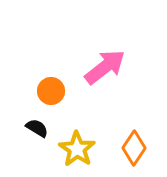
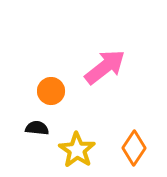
black semicircle: rotated 25 degrees counterclockwise
yellow star: moved 1 px down
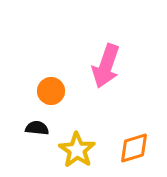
pink arrow: moved 1 px right, 1 px up; rotated 147 degrees clockwise
orange diamond: rotated 40 degrees clockwise
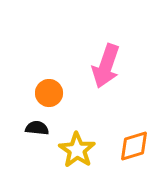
orange circle: moved 2 px left, 2 px down
orange diamond: moved 2 px up
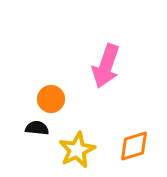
orange circle: moved 2 px right, 6 px down
yellow star: rotated 12 degrees clockwise
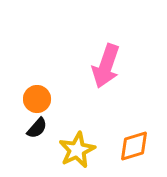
orange circle: moved 14 px left
black semicircle: rotated 125 degrees clockwise
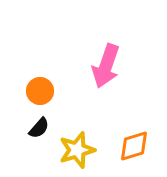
orange circle: moved 3 px right, 8 px up
black semicircle: moved 2 px right
yellow star: rotated 9 degrees clockwise
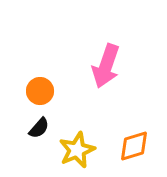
yellow star: rotated 6 degrees counterclockwise
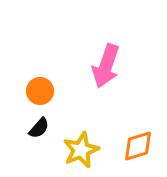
orange diamond: moved 4 px right
yellow star: moved 4 px right
